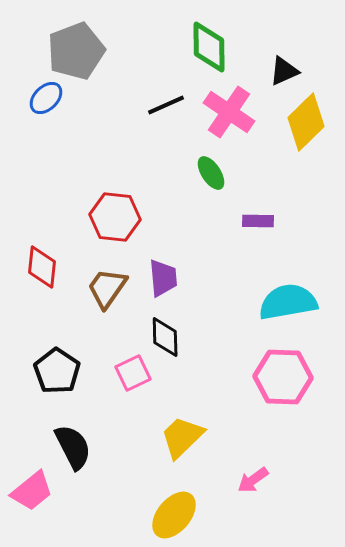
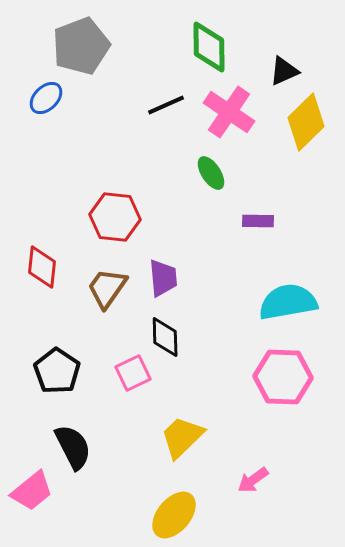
gray pentagon: moved 5 px right, 5 px up
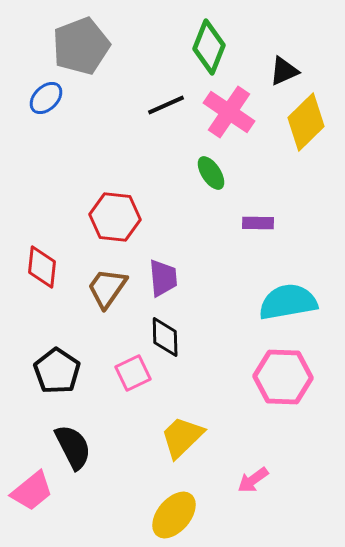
green diamond: rotated 22 degrees clockwise
purple rectangle: moved 2 px down
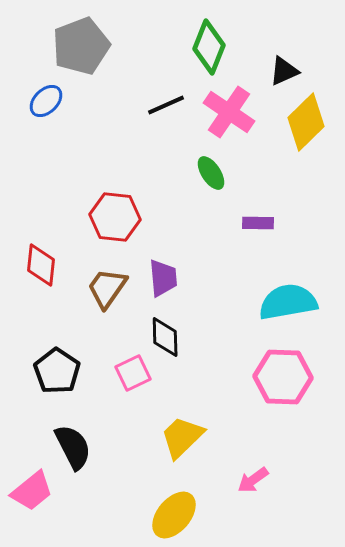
blue ellipse: moved 3 px down
red diamond: moved 1 px left, 2 px up
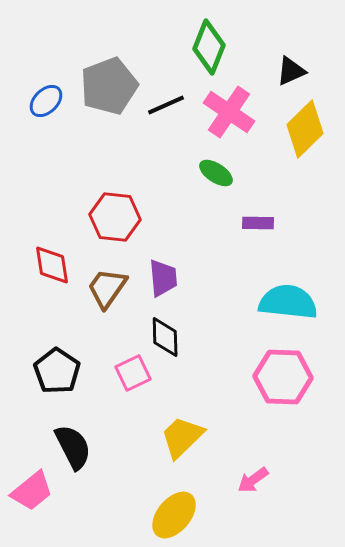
gray pentagon: moved 28 px right, 40 px down
black triangle: moved 7 px right
yellow diamond: moved 1 px left, 7 px down
green ellipse: moved 5 px right; rotated 24 degrees counterclockwise
red diamond: moved 11 px right; rotated 15 degrees counterclockwise
cyan semicircle: rotated 16 degrees clockwise
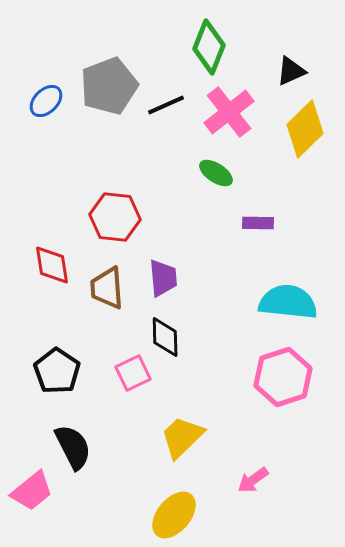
pink cross: rotated 18 degrees clockwise
brown trapezoid: rotated 39 degrees counterclockwise
pink hexagon: rotated 20 degrees counterclockwise
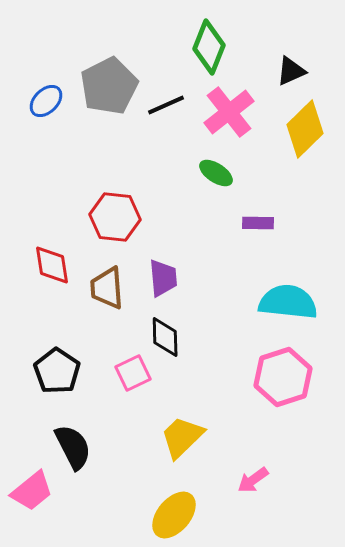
gray pentagon: rotated 6 degrees counterclockwise
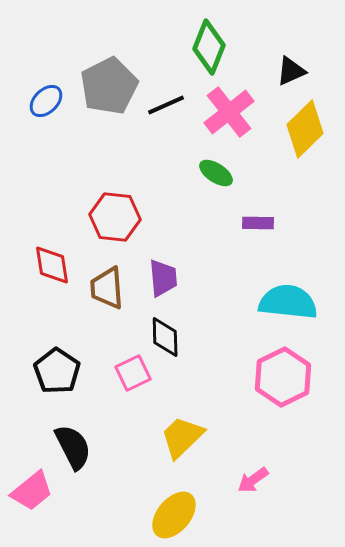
pink hexagon: rotated 8 degrees counterclockwise
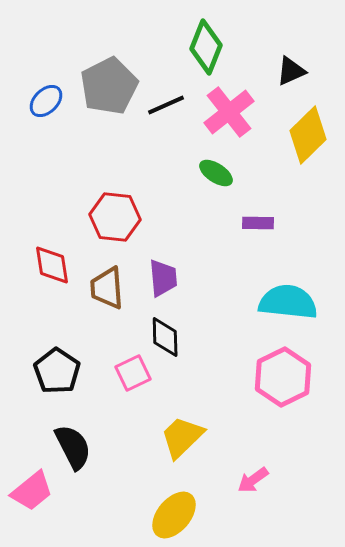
green diamond: moved 3 px left
yellow diamond: moved 3 px right, 6 px down
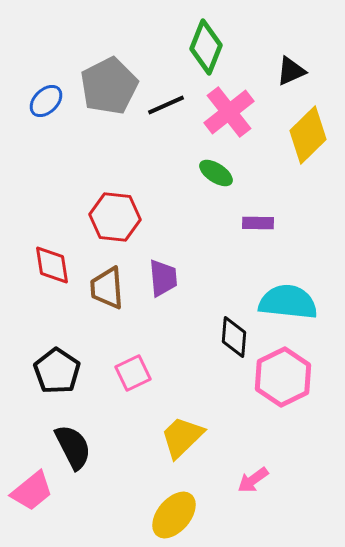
black diamond: moved 69 px right; rotated 6 degrees clockwise
